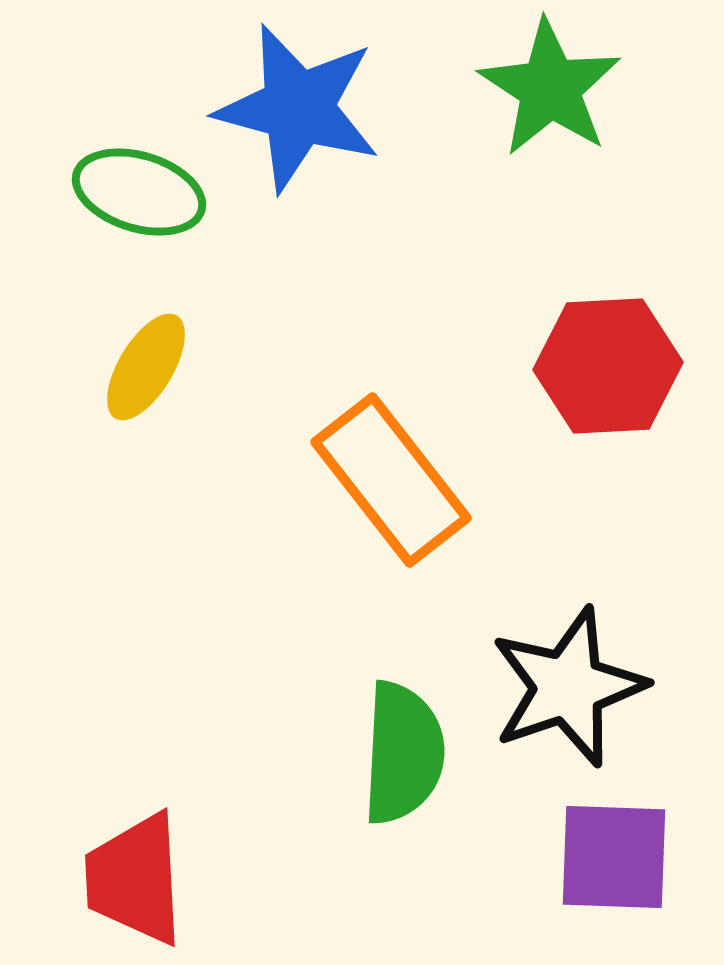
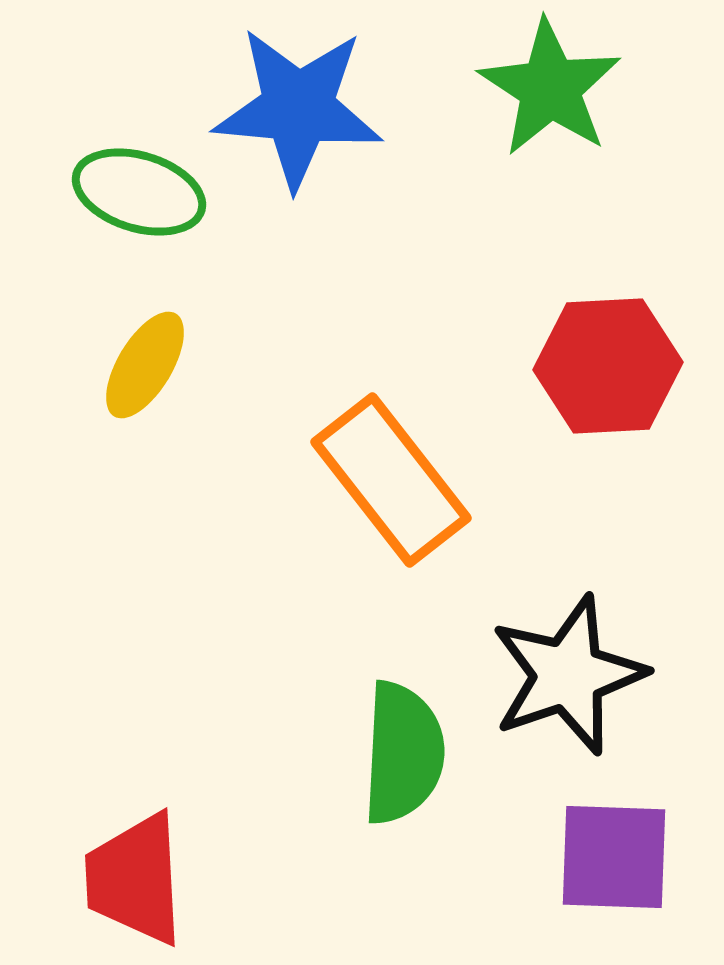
blue star: rotated 10 degrees counterclockwise
yellow ellipse: moved 1 px left, 2 px up
black star: moved 12 px up
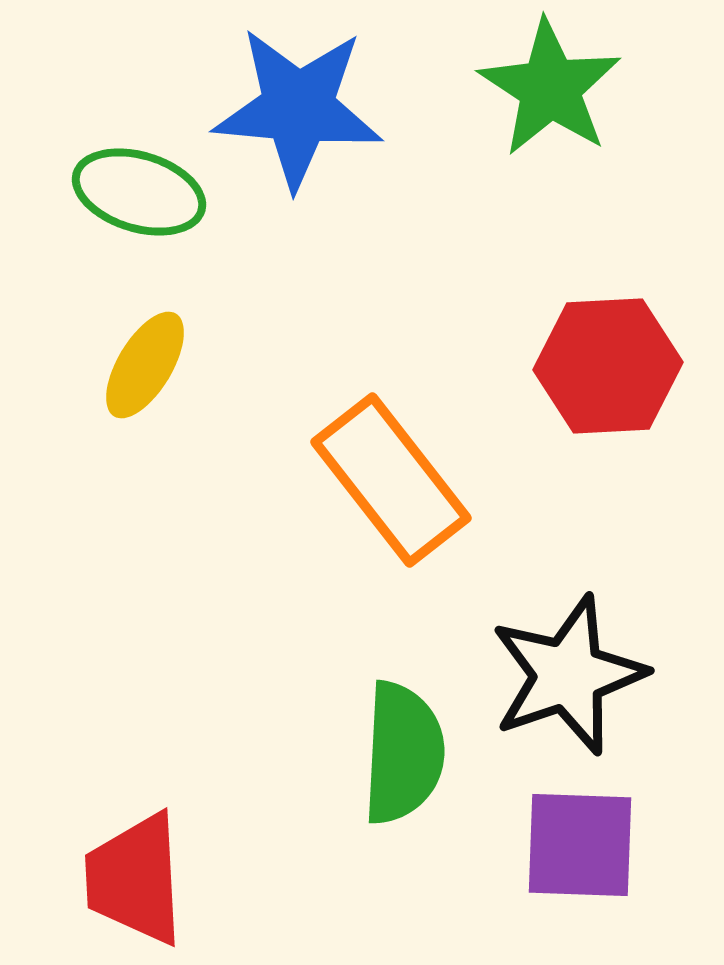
purple square: moved 34 px left, 12 px up
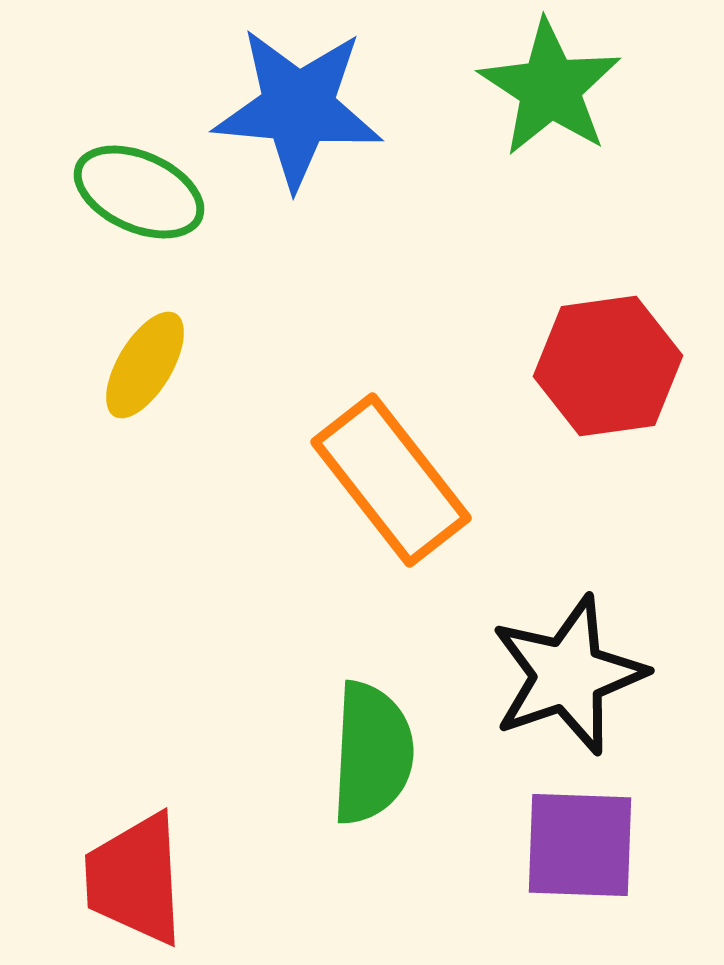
green ellipse: rotated 7 degrees clockwise
red hexagon: rotated 5 degrees counterclockwise
green semicircle: moved 31 px left
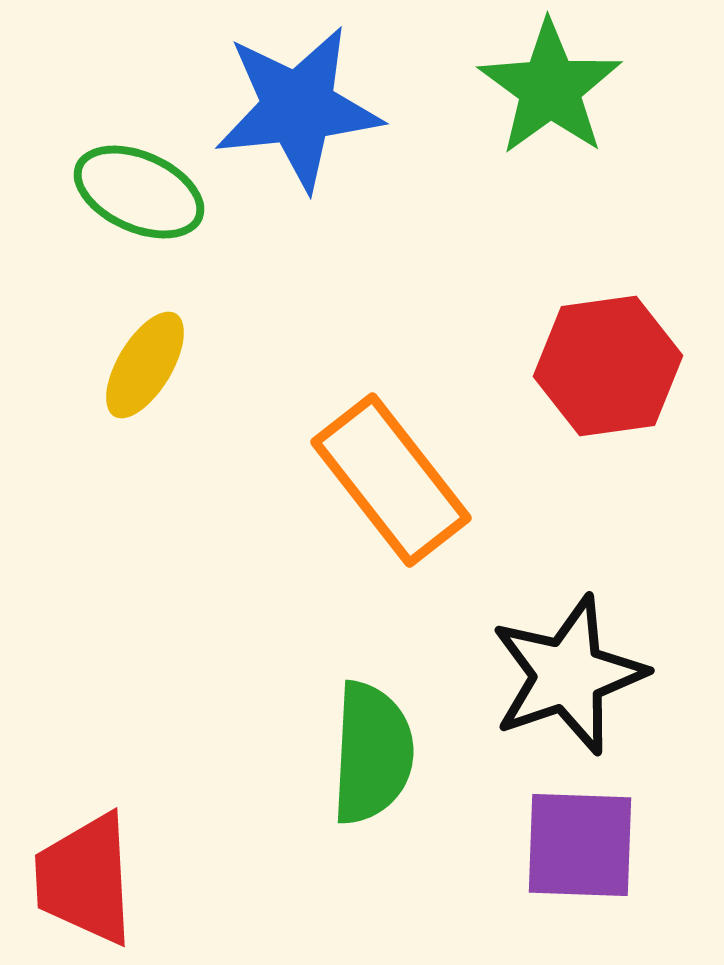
green star: rotated 3 degrees clockwise
blue star: rotated 11 degrees counterclockwise
red trapezoid: moved 50 px left
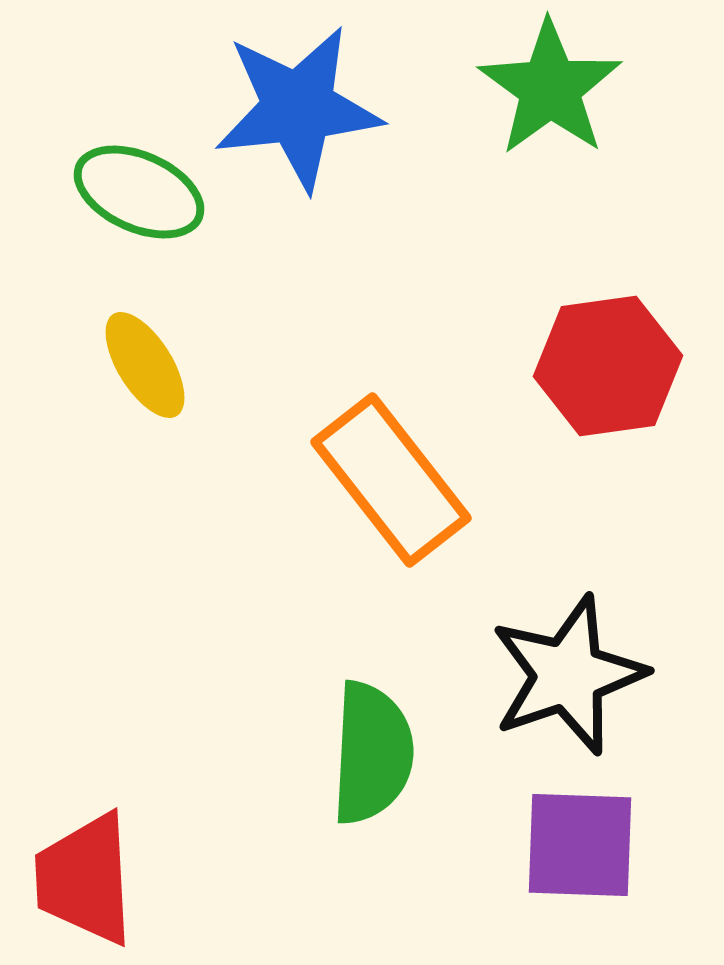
yellow ellipse: rotated 63 degrees counterclockwise
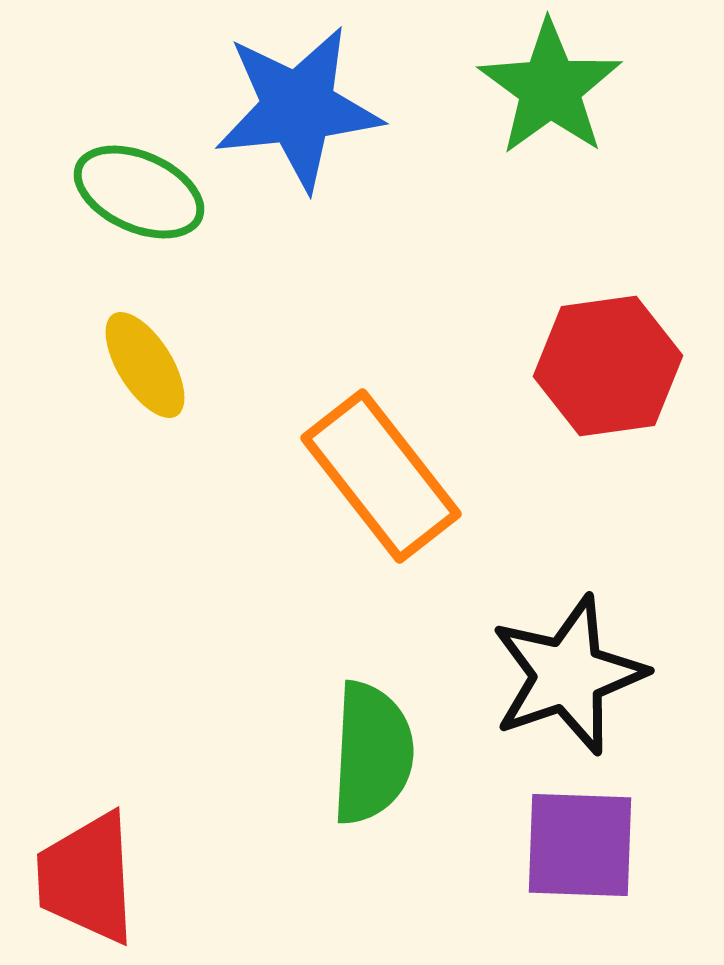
orange rectangle: moved 10 px left, 4 px up
red trapezoid: moved 2 px right, 1 px up
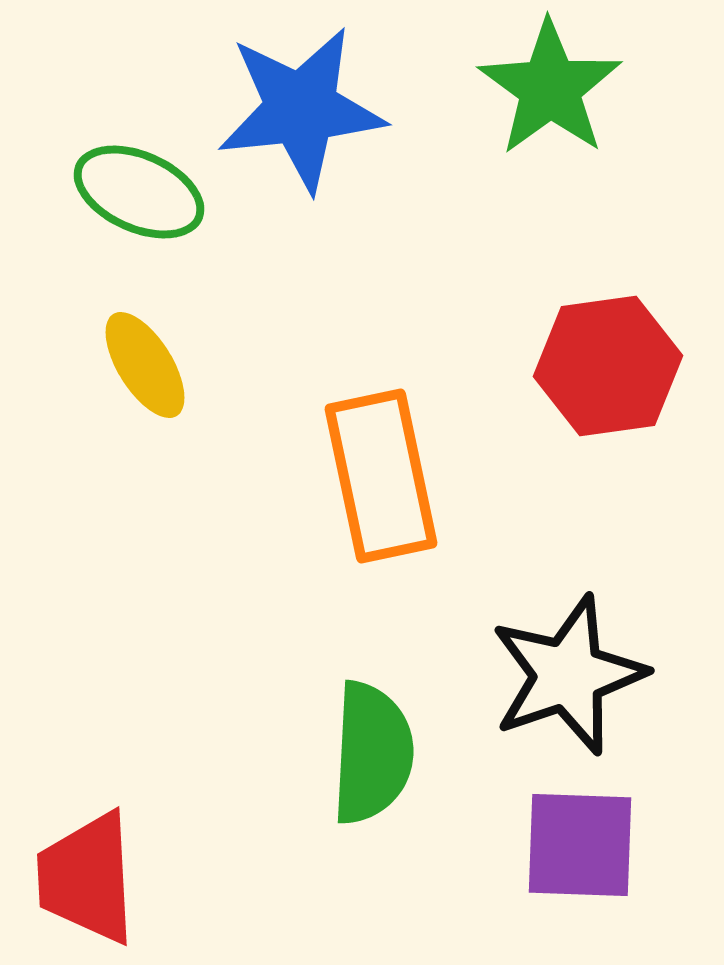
blue star: moved 3 px right, 1 px down
orange rectangle: rotated 26 degrees clockwise
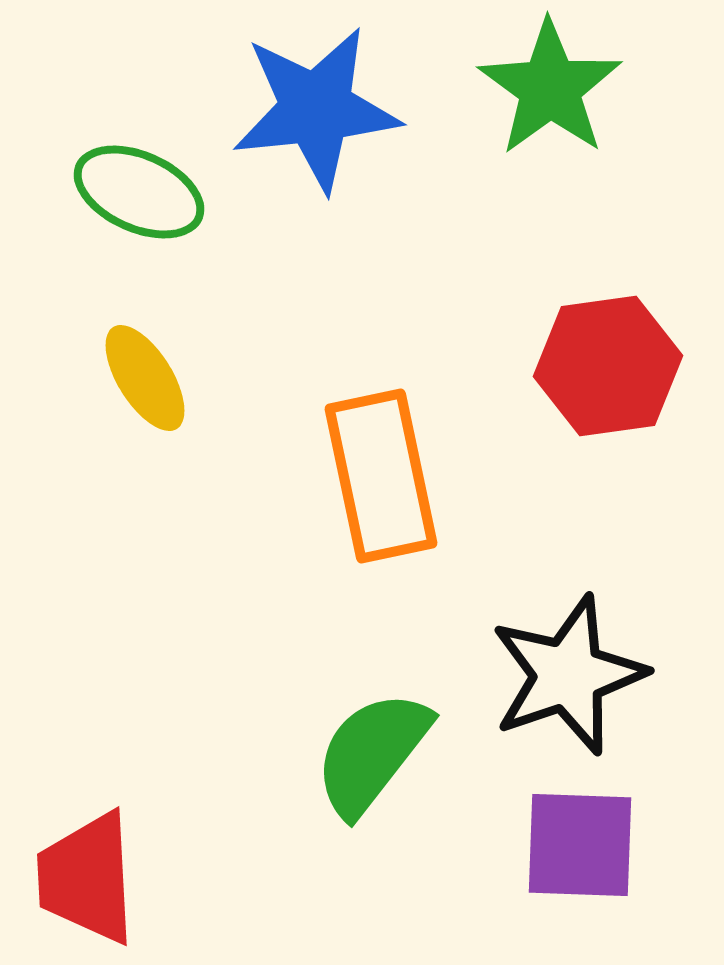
blue star: moved 15 px right
yellow ellipse: moved 13 px down
green semicircle: rotated 145 degrees counterclockwise
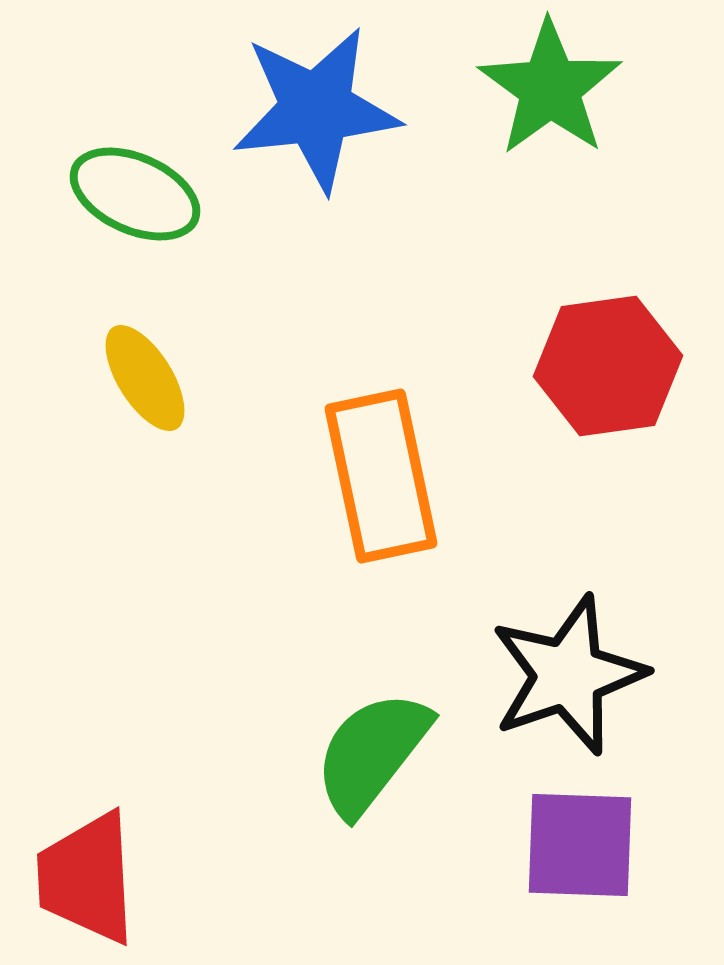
green ellipse: moved 4 px left, 2 px down
